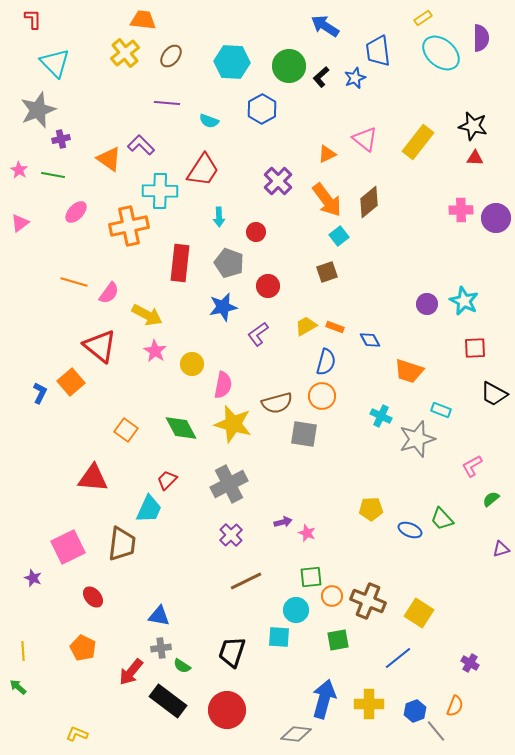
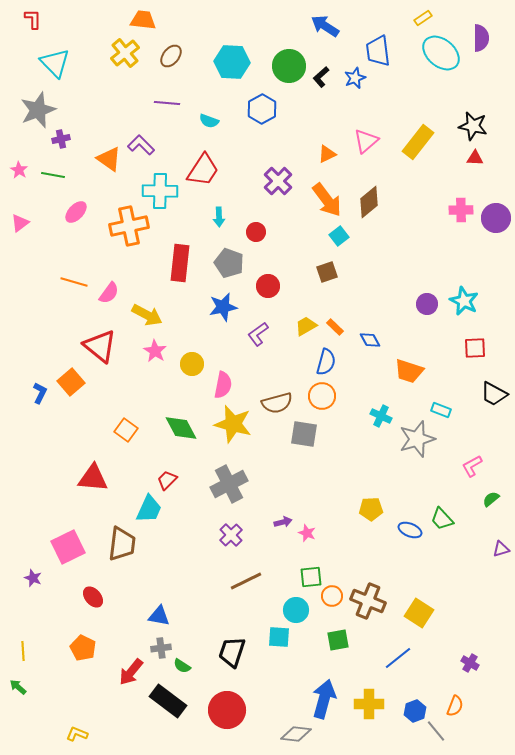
pink triangle at (365, 139): moved 1 px right, 2 px down; rotated 40 degrees clockwise
orange rectangle at (335, 327): rotated 24 degrees clockwise
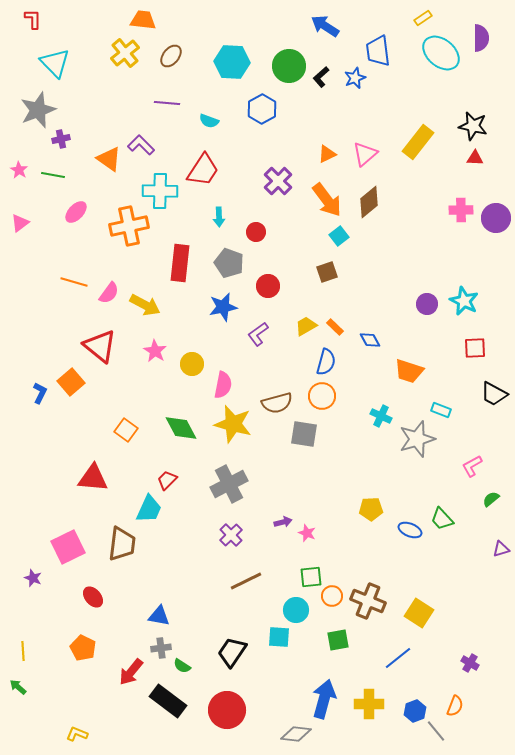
pink triangle at (366, 141): moved 1 px left, 13 px down
yellow arrow at (147, 315): moved 2 px left, 10 px up
black trapezoid at (232, 652): rotated 16 degrees clockwise
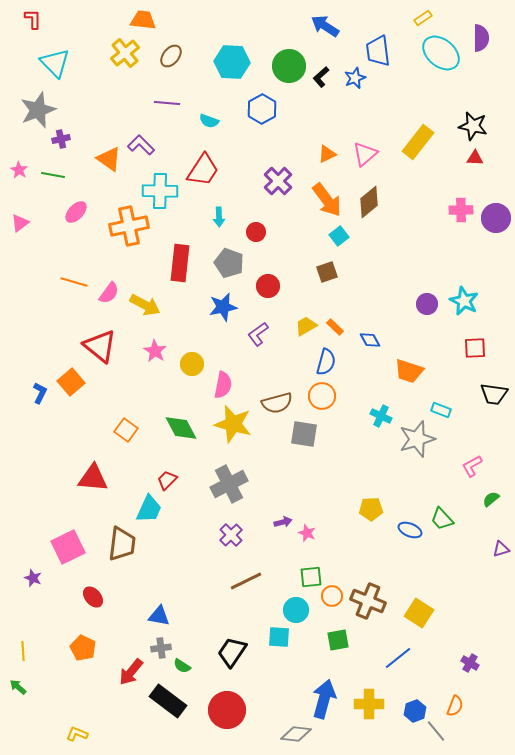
black trapezoid at (494, 394): rotated 20 degrees counterclockwise
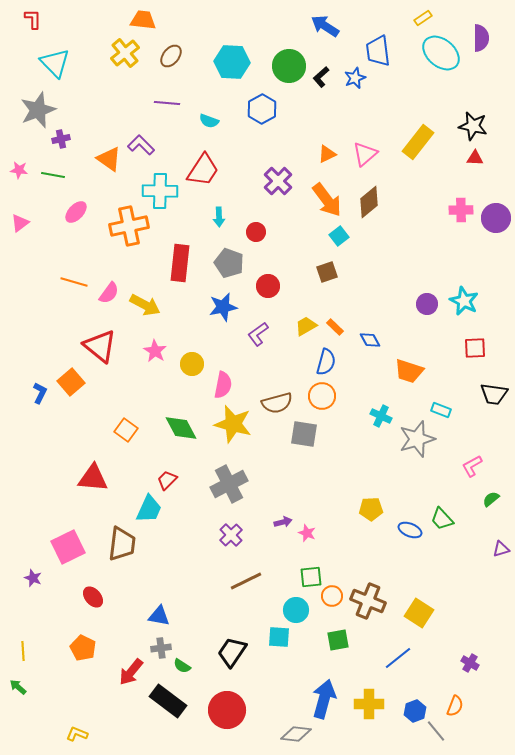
pink star at (19, 170): rotated 24 degrees counterclockwise
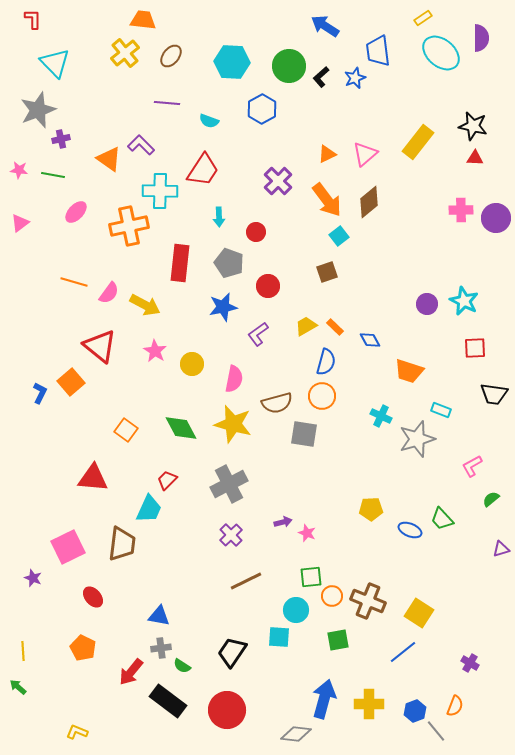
pink semicircle at (223, 385): moved 11 px right, 6 px up
blue line at (398, 658): moved 5 px right, 6 px up
yellow L-shape at (77, 734): moved 2 px up
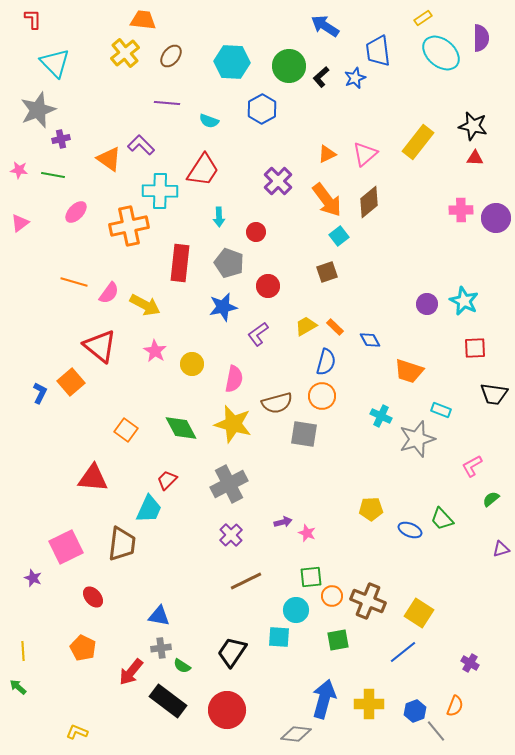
pink square at (68, 547): moved 2 px left
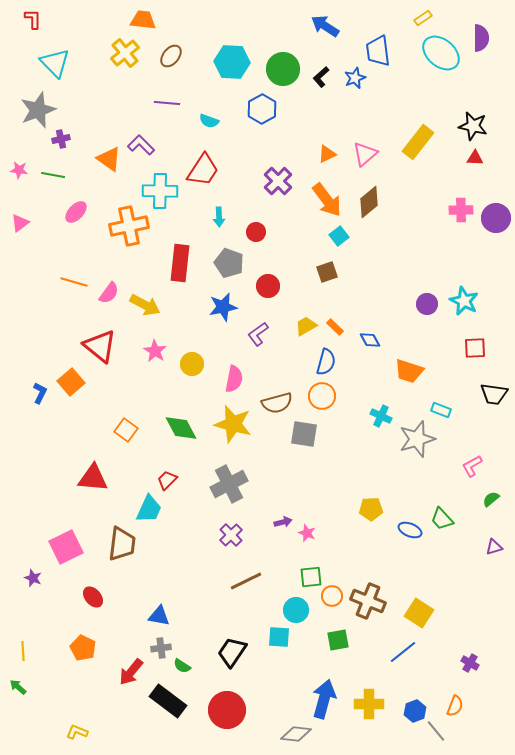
green circle at (289, 66): moved 6 px left, 3 px down
purple triangle at (501, 549): moved 7 px left, 2 px up
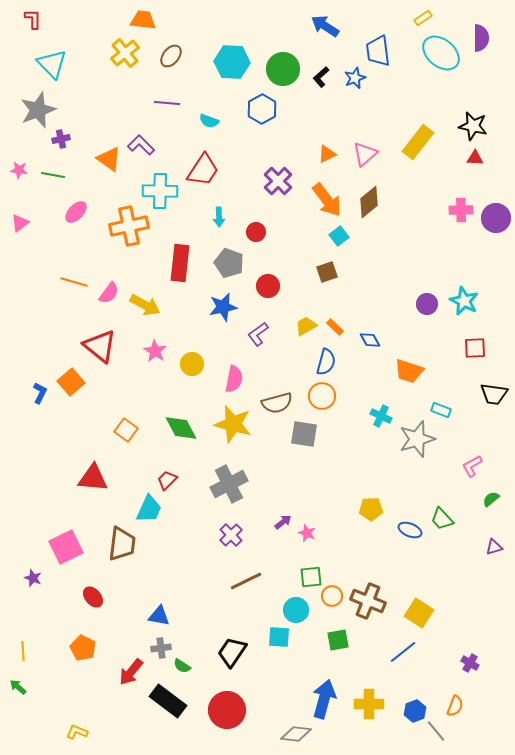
cyan triangle at (55, 63): moved 3 px left, 1 px down
purple arrow at (283, 522): rotated 24 degrees counterclockwise
